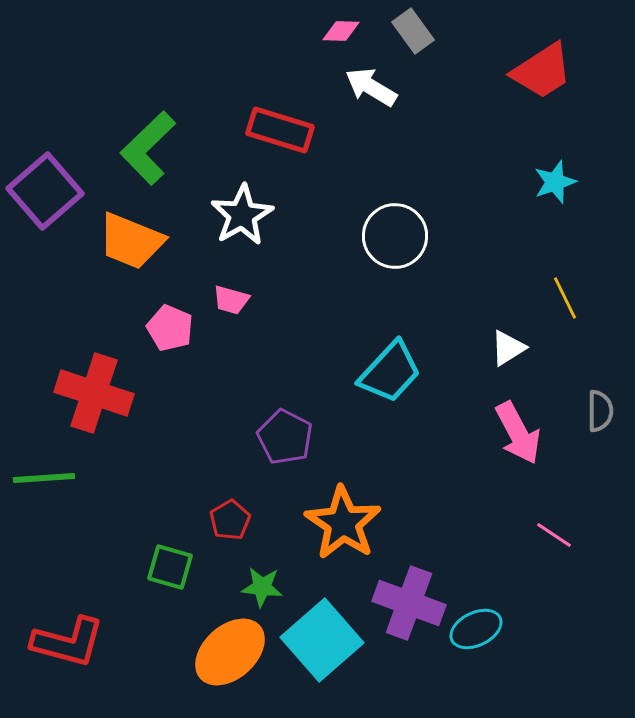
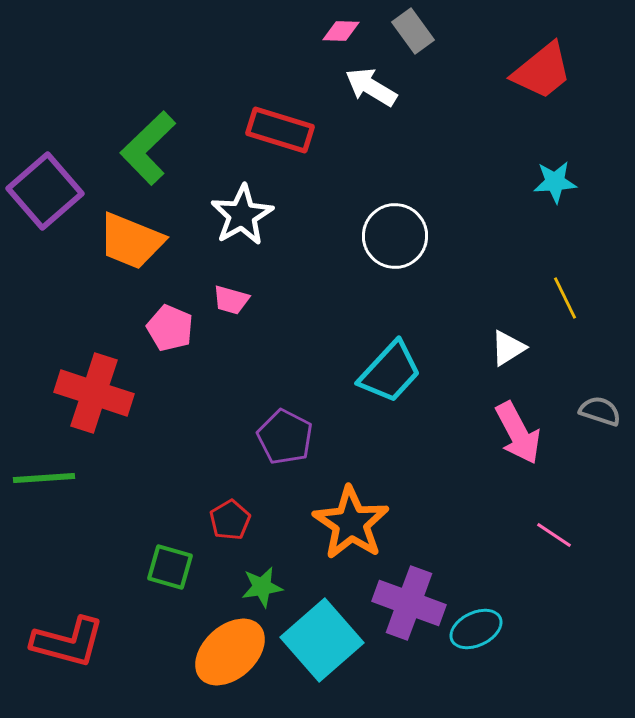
red trapezoid: rotated 6 degrees counterclockwise
cyan star: rotated 15 degrees clockwise
gray semicircle: rotated 72 degrees counterclockwise
orange star: moved 8 px right
green star: rotated 15 degrees counterclockwise
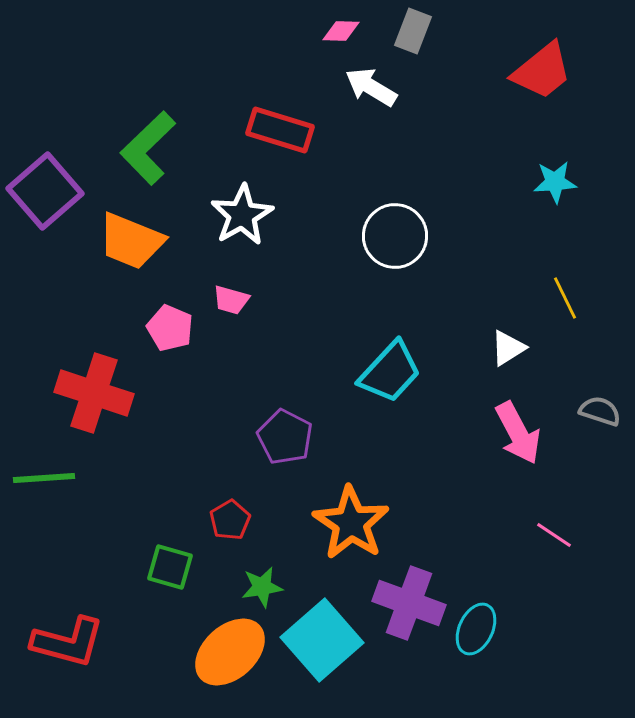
gray rectangle: rotated 57 degrees clockwise
cyan ellipse: rotated 39 degrees counterclockwise
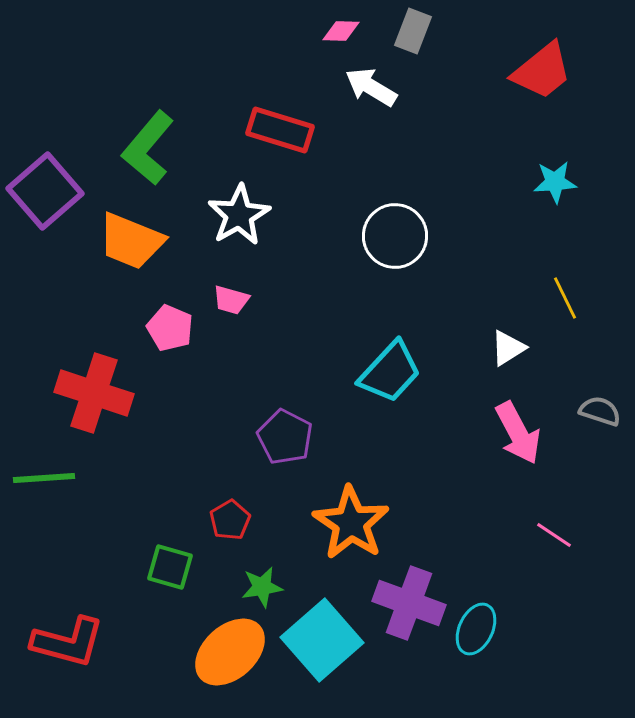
green L-shape: rotated 6 degrees counterclockwise
white star: moved 3 px left
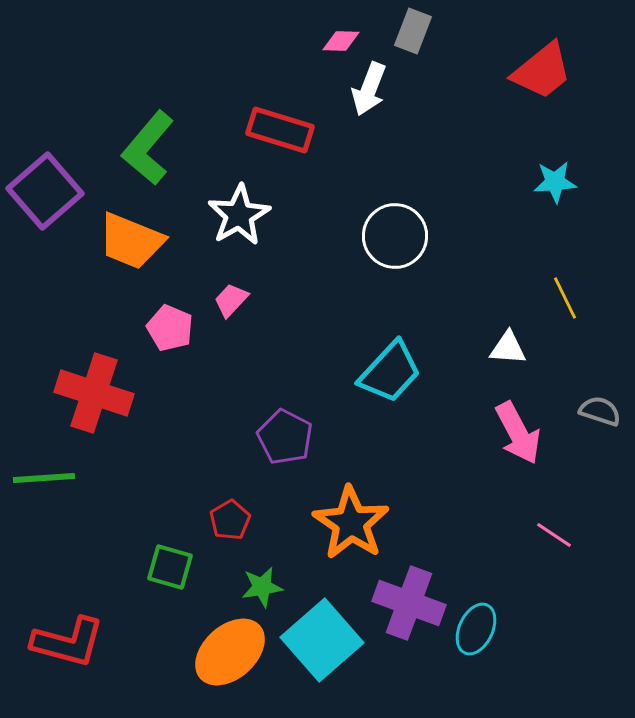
pink diamond: moved 10 px down
white arrow: moved 2 px left, 2 px down; rotated 100 degrees counterclockwise
pink trapezoid: rotated 117 degrees clockwise
white triangle: rotated 36 degrees clockwise
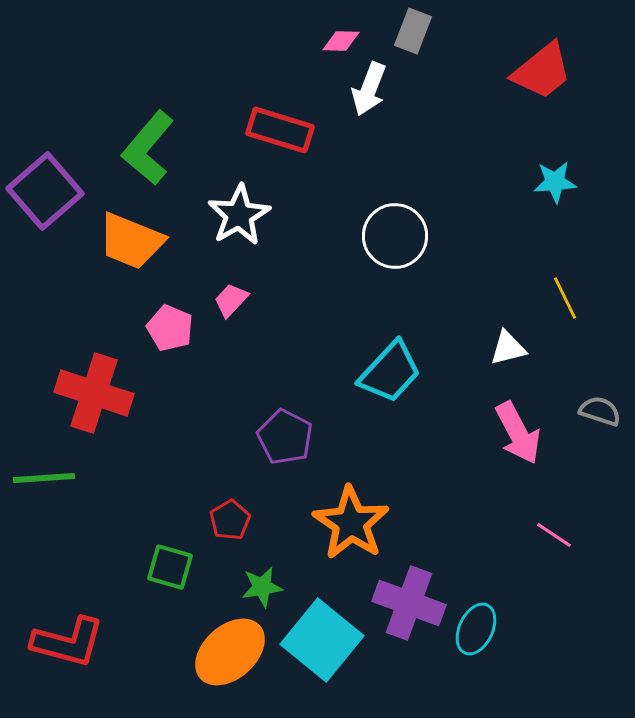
white triangle: rotated 18 degrees counterclockwise
cyan square: rotated 10 degrees counterclockwise
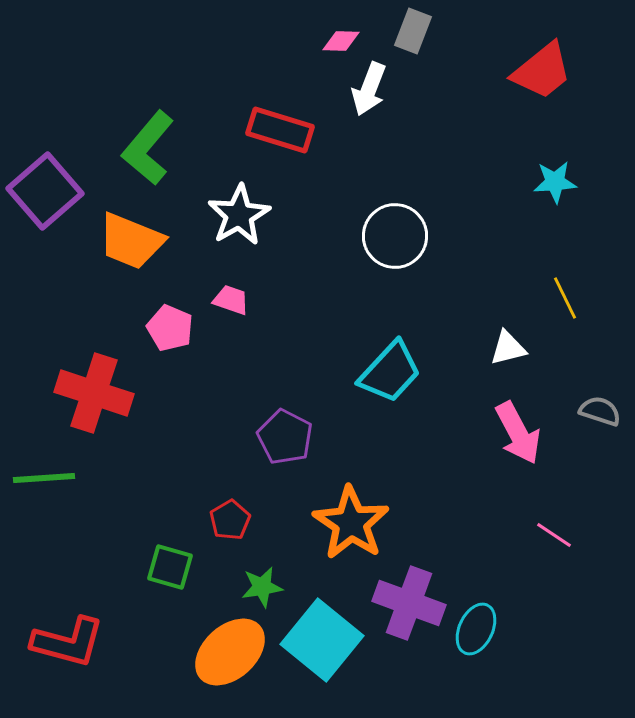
pink trapezoid: rotated 66 degrees clockwise
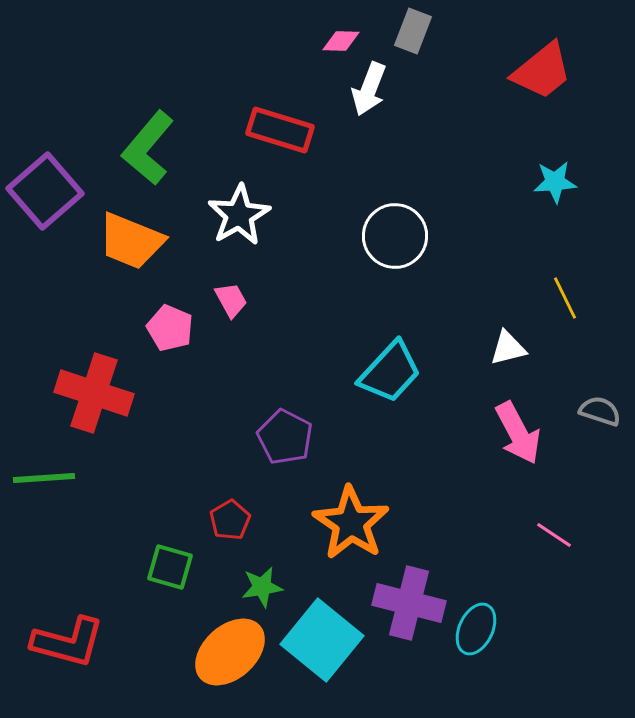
pink trapezoid: rotated 42 degrees clockwise
purple cross: rotated 6 degrees counterclockwise
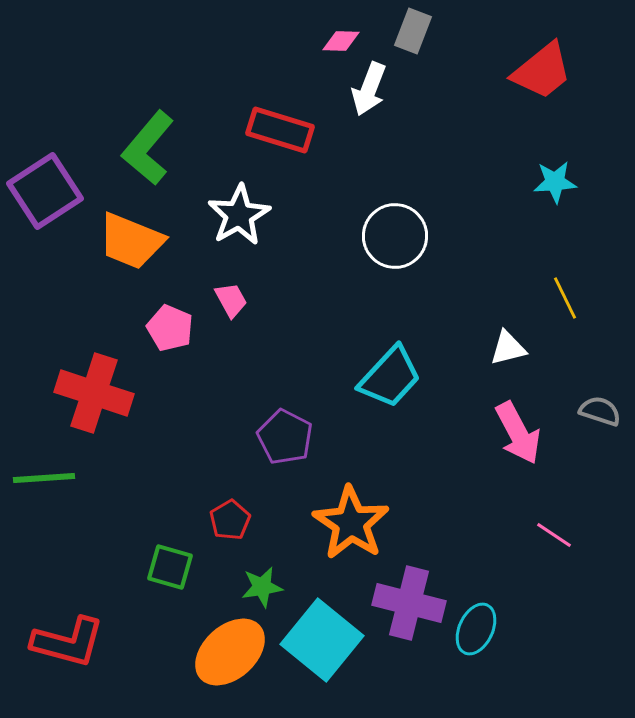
purple square: rotated 8 degrees clockwise
cyan trapezoid: moved 5 px down
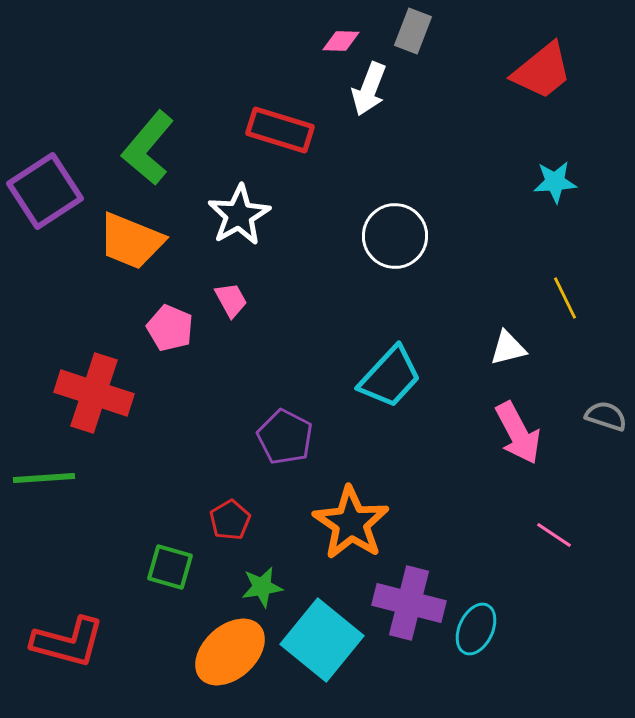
gray semicircle: moved 6 px right, 5 px down
